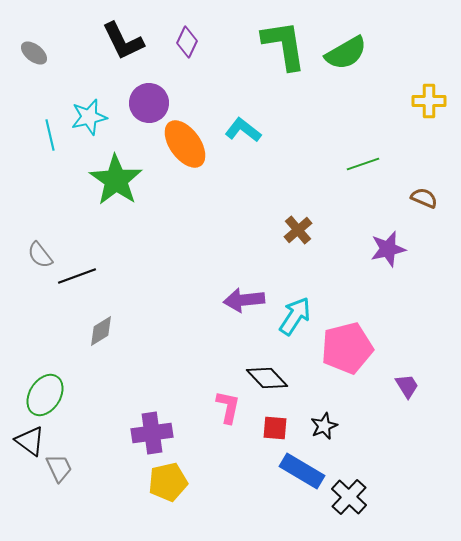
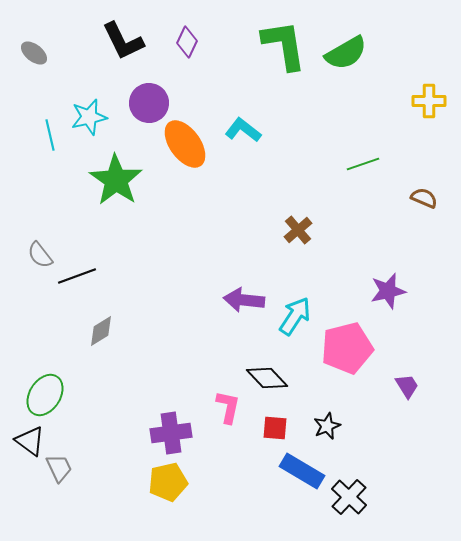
purple star: moved 42 px down
purple arrow: rotated 12 degrees clockwise
black star: moved 3 px right
purple cross: moved 19 px right
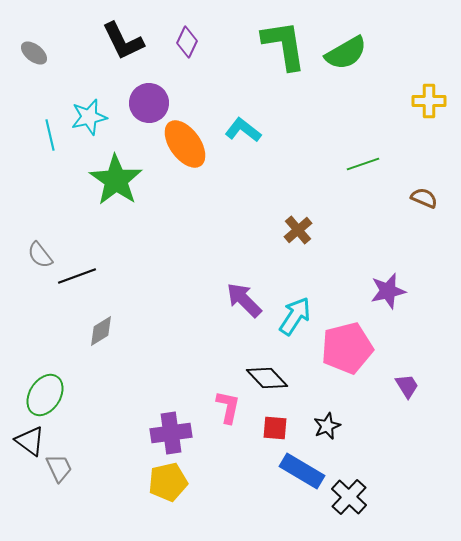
purple arrow: rotated 39 degrees clockwise
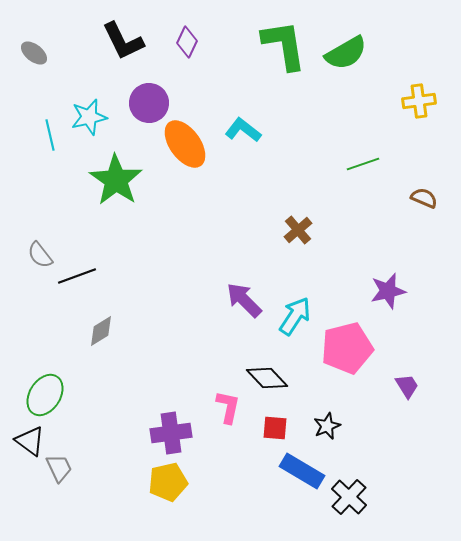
yellow cross: moved 10 px left; rotated 8 degrees counterclockwise
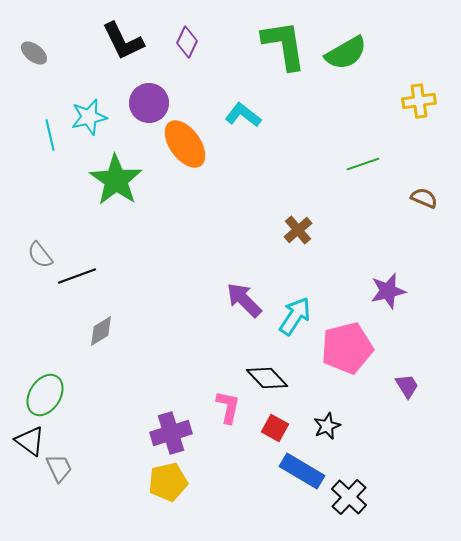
cyan L-shape: moved 15 px up
red square: rotated 24 degrees clockwise
purple cross: rotated 9 degrees counterclockwise
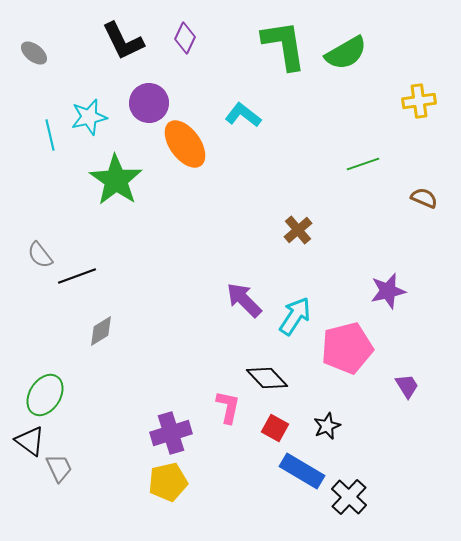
purple diamond: moved 2 px left, 4 px up
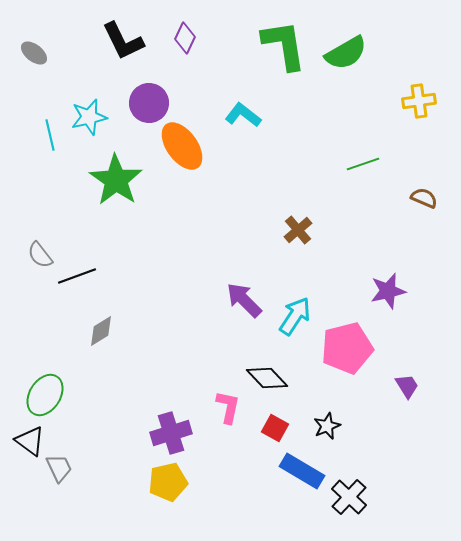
orange ellipse: moved 3 px left, 2 px down
